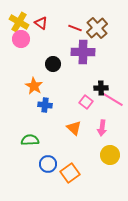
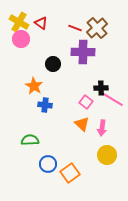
orange triangle: moved 8 px right, 4 px up
yellow circle: moved 3 px left
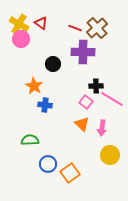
yellow cross: moved 2 px down
black cross: moved 5 px left, 2 px up
yellow circle: moved 3 px right
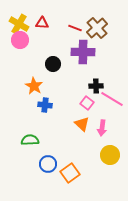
red triangle: moved 1 px right; rotated 32 degrees counterclockwise
pink circle: moved 1 px left, 1 px down
pink square: moved 1 px right, 1 px down
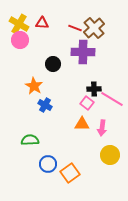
brown cross: moved 3 px left
black cross: moved 2 px left, 3 px down
blue cross: rotated 24 degrees clockwise
orange triangle: rotated 42 degrees counterclockwise
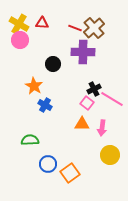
black cross: rotated 24 degrees counterclockwise
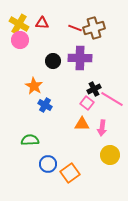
brown cross: rotated 25 degrees clockwise
purple cross: moved 3 px left, 6 px down
black circle: moved 3 px up
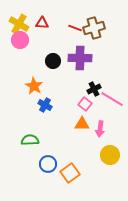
pink square: moved 2 px left, 1 px down
pink arrow: moved 2 px left, 1 px down
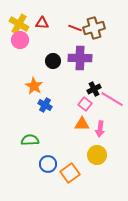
yellow circle: moved 13 px left
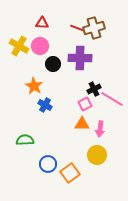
yellow cross: moved 22 px down
red line: moved 2 px right
pink circle: moved 20 px right, 6 px down
black circle: moved 3 px down
pink square: rotated 24 degrees clockwise
green semicircle: moved 5 px left
